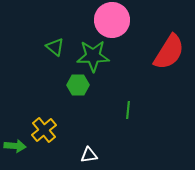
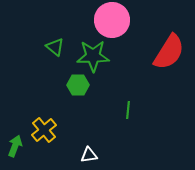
green arrow: rotated 75 degrees counterclockwise
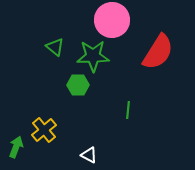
red semicircle: moved 11 px left
green arrow: moved 1 px right, 1 px down
white triangle: rotated 36 degrees clockwise
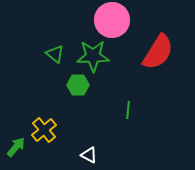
green triangle: moved 7 px down
green arrow: rotated 20 degrees clockwise
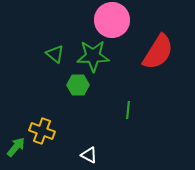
yellow cross: moved 2 px left, 1 px down; rotated 30 degrees counterclockwise
